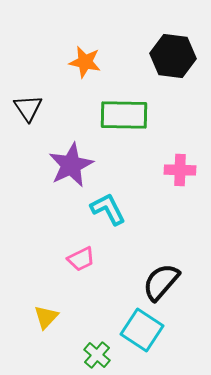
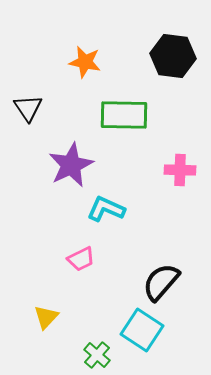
cyan L-shape: moved 2 px left; rotated 39 degrees counterclockwise
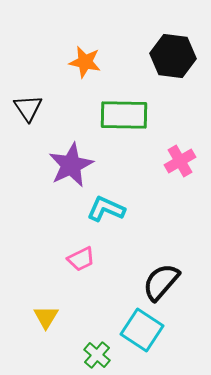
pink cross: moved 9 px up; rotated 32 degrees counterclockwise
yellow triangle: rotated 12 degrees counterclockwise
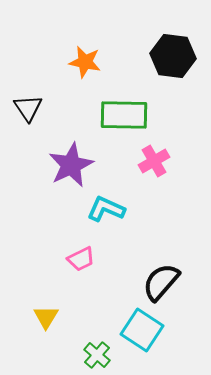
pink cross: moved 26 px left
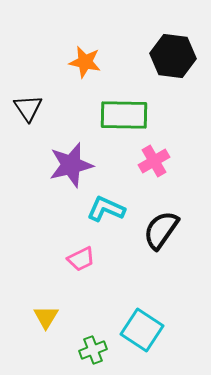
purple star: rotated 12 degrees clockwise
black semicircle: moved 52 px up; rotated 6 degrees counterclockwise
green cross: moved 4 px left, 5 px up; rotated 28 degrees clockwise
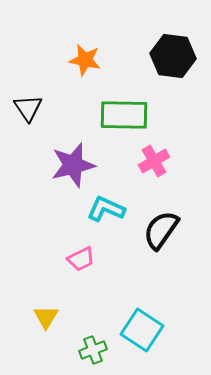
orange star: moved 2 px up
purple star: moved 2 px right
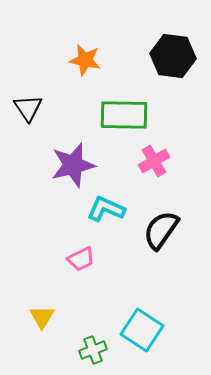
yellow triangle: moved 4 px left
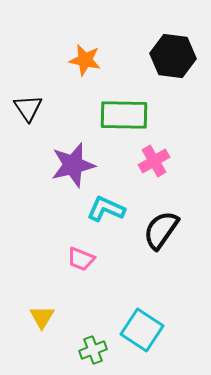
pink trapezoid: rotated 48 degrees clockwise
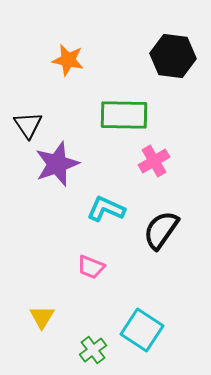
orange star: moved 17 px left
black triangle: moved 17 px down
purple star: moved 16 px left, 1 px up; rotated 6 degrees counterclockwise
pink trapezoid: moved 10 px right, 8 px down
green cross: rotated 16 degrees counterclockwise
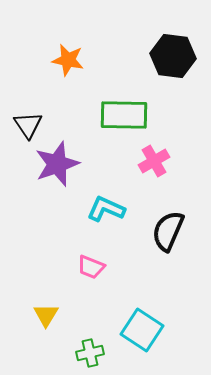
black semicircle: moved 7 px right, 1 px down; rotated 12 degrees counterclockwise
yellow triangle: moved 4 px right, 2 px up
green cross: moved 3 px left, 3 px down; rotated 24 degrees clockwise
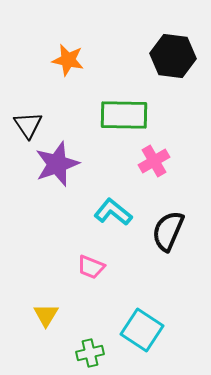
cyan L-shape: moved 7 px right, 3 px down; rotated 15 degrees clockwise
